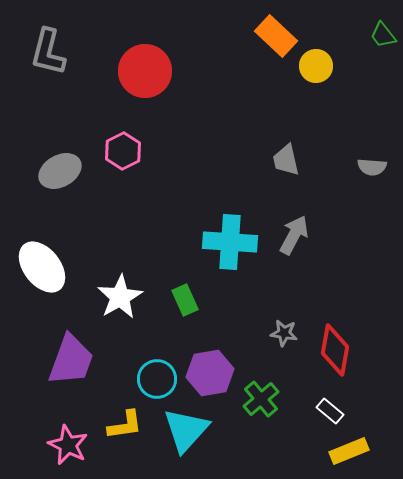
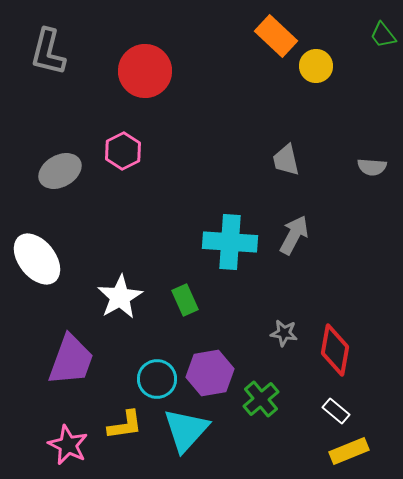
white ellipse: moved 5 px left, 8 px up
white rectangle: moved 6 px right
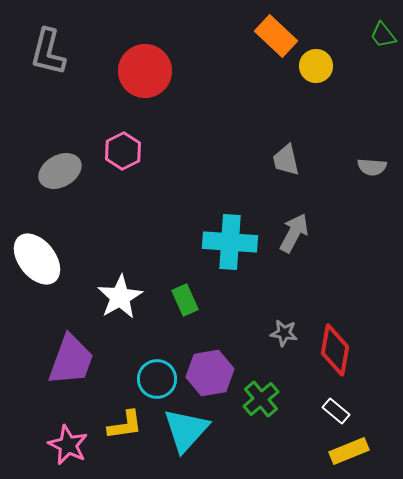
gray arrow: moved 2 px up
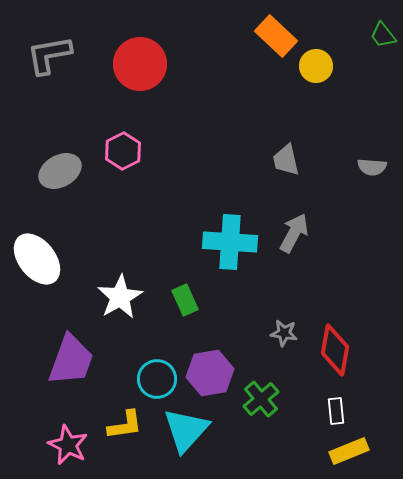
gray L-shape: moved 1 px right, 3 px down; rotated 66 degrees clockwise
red circle: moved 5 px left, 7 px up
white rectangle: rotated 44 degrees clockwise
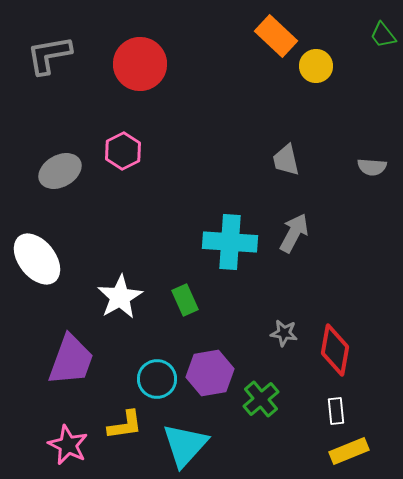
cyan triangle: moved 1 px left, 15 px down
